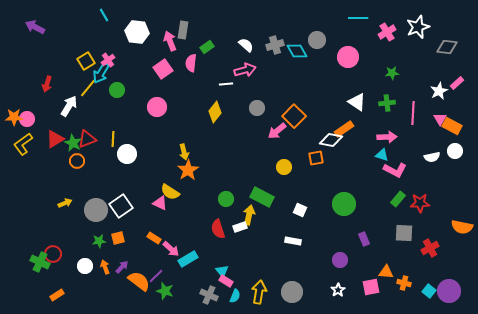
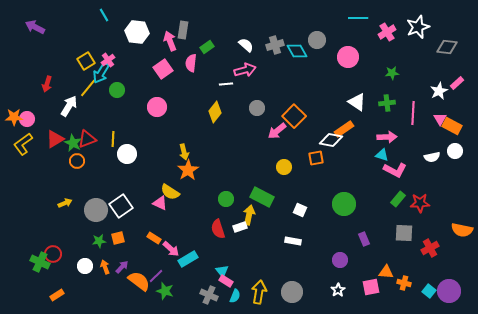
orange semicircle at (462, 227): moved 3 px down
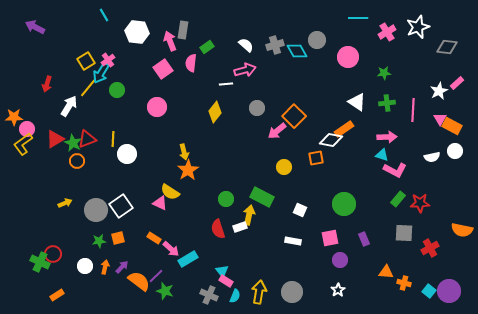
green star at (392, 73): moved 8 px left
pink line at (413, 113): moved 3 px up
pink circle at (27, 119): moved 10 px down
orange arrow at (105, 267): rotated 32 degrees clockwise
pink square at (371, 287): moved 41 px left, 49 px up
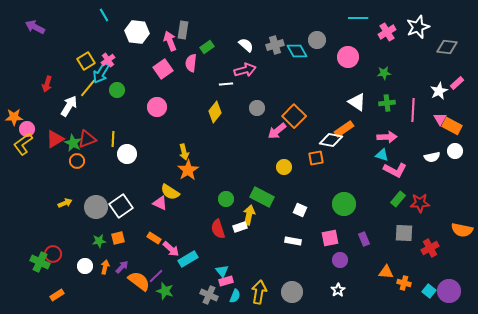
gray circle at (96, 210): moved 3 px up
pink rectangle at (226, 281): rotated 48 degrees counterclockwise
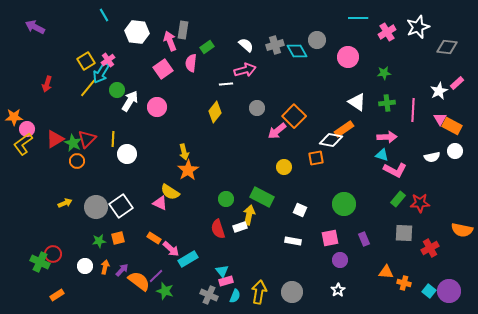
white arrow at (69, 106): moved 61 px right, 5 px up
red triangle at (87, 139): rotated 24 degrees counterclockwise
purple arrow at (122, 267): moved 3 px down
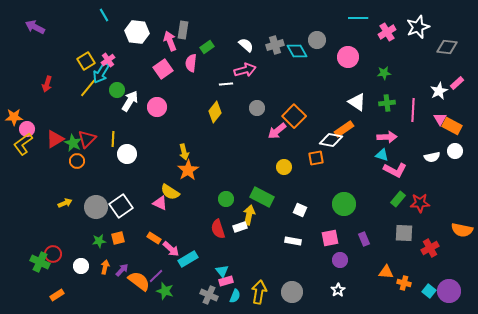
white circle at (85, 266): moved 4 px left
